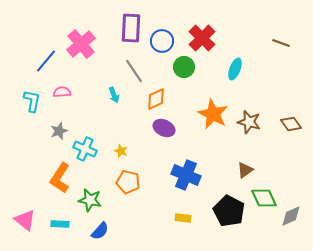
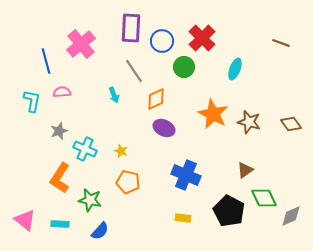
blue line: rotated 55 degrees counterclockwise
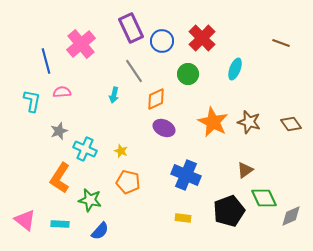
purple rectangle: rotated 28 degrees counterclockwise
green circle: moved 4 px right, 7 px down
cyan arrow: rotated 35 degrees clockwise
orange star: moved 8 px down
black pentagon: rotated 24 degrees clockwise
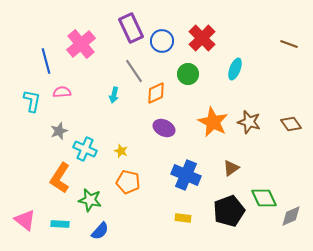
brown line: moved 8 px right, 1 px down
orange diamond: moved 6 px up
brown triangle: moved 14 px left, 2 px up
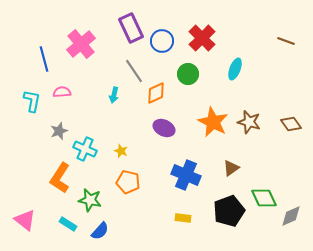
brown line: moved 3 px left, 3 px up
blue line: moved 2 px left, 2 px up
cyan rectangle: moved 8 px right; rotated 30 degrees clockwise
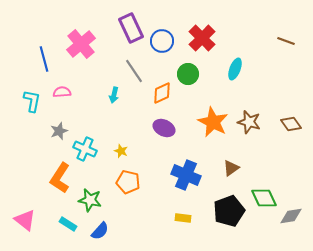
orange diamond: moved 6 px right
gray diamond: rotated 15 degrees clockwise
